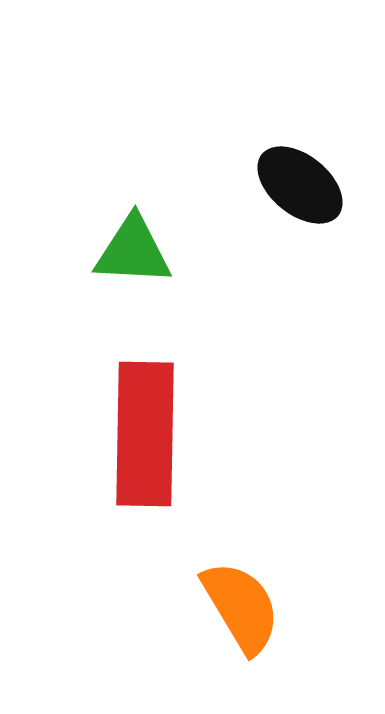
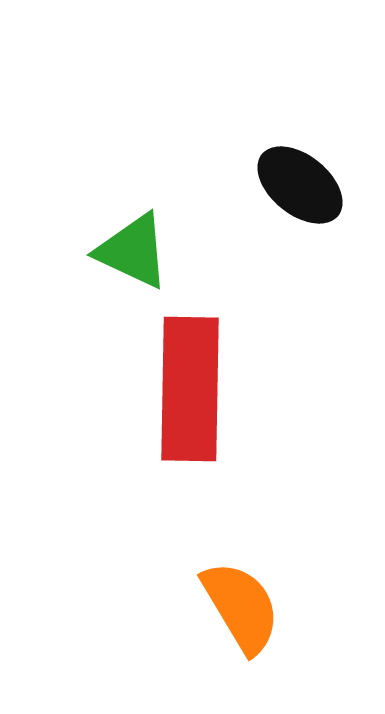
green triangle: rotated 22 degrees clockwise
red rectangle: moved 45 px right, 45 px up
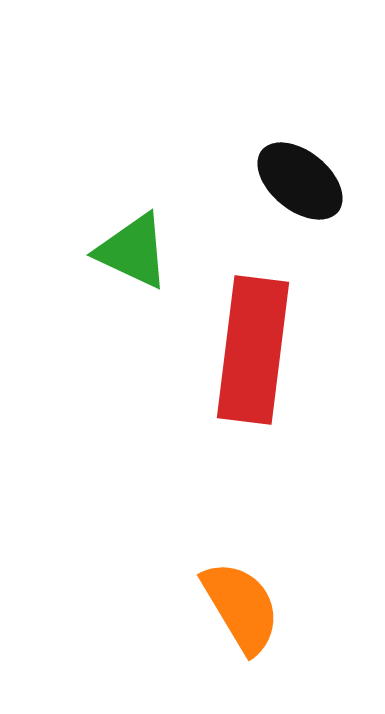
black ellipse: moved 4 px up
red rectangle: moved 63 px right, 39 px up; rotated 6 degrees clockwise
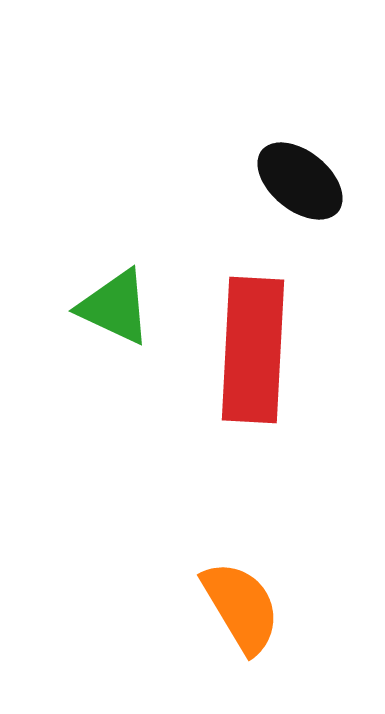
green triangle: moved 18 px left, 56 px down
red rectangle: rotated 4 degrees counterclockwise
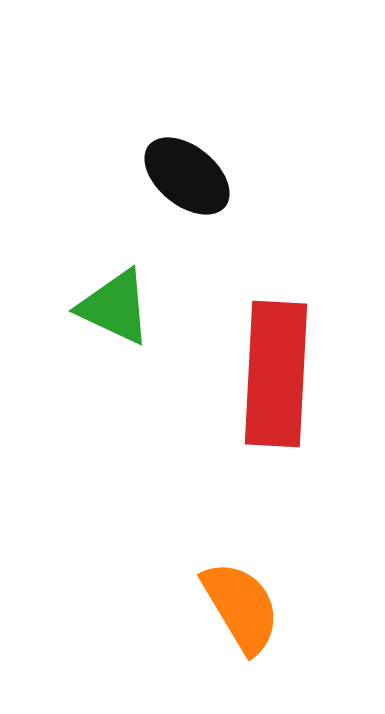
black ellipse: moved 113 px left, 5 px up
red rectangle: moved 23 px right, 24 px down
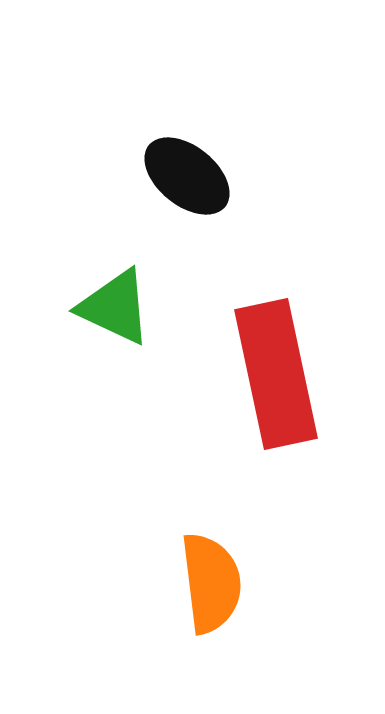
red rectangle: rotated 15 degrees counterclockwise
orange semicircle: moved 30 px left, 24 px up; rotated 24 degrees clockwise
